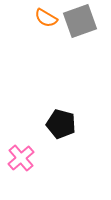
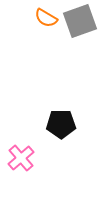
black pentagon: rotated 16 degrees counterclockwise
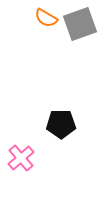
gray square: moved 3 px down
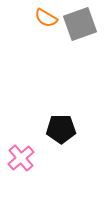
black pentagon: moved 5 px down
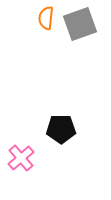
orange semicircle: rotated 65 degrees clockwise
